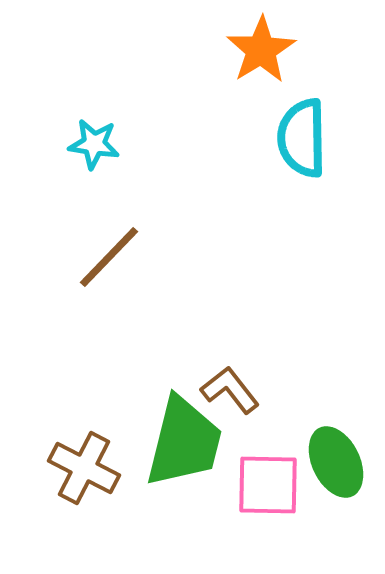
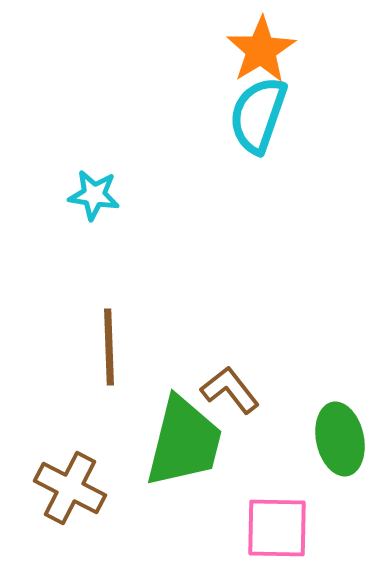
cyan semicircle: moved 44 px left, 23 px up; rotated 20 degrees clockwise
cyan star: moved 51 px down
brown line: moved 90 px down; rotated 46 degrees counterclockwise
green ellipse: moved 4 px right, 23 px up; rotated 14 degrees clockwise
brown cross: moved 14 px left, 20 px down
pink square: moved 9 px right, 43 px down
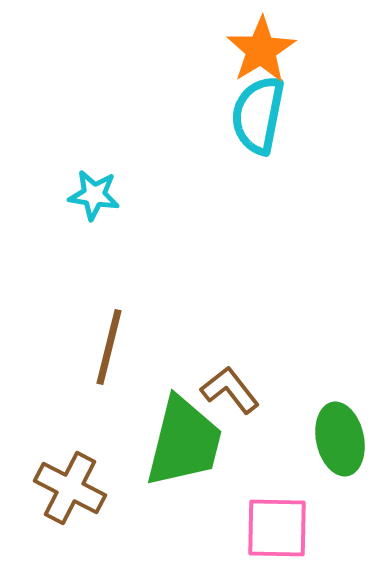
cyan semicircle: rotated 8 degrees counterclockwise
brown line: rotated 16 degrees clockwise
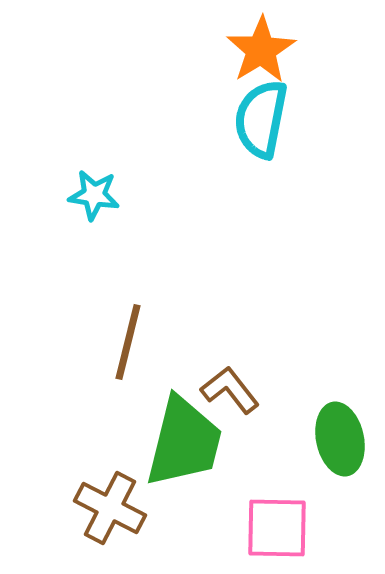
cyan semicircle: moved 3 px right, 4 px down
brown line: moved 19 px right, 5 px up
brown cross: moved 40 px right, 20 px down
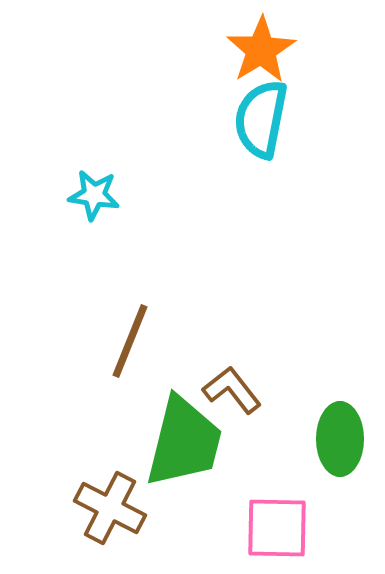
brown line: moved 2 px right, 1 px up; rotated 8 degrees clockwise
brown L-shape: moved 2 px right
green ellipse: rotated 12 degrees clockwise
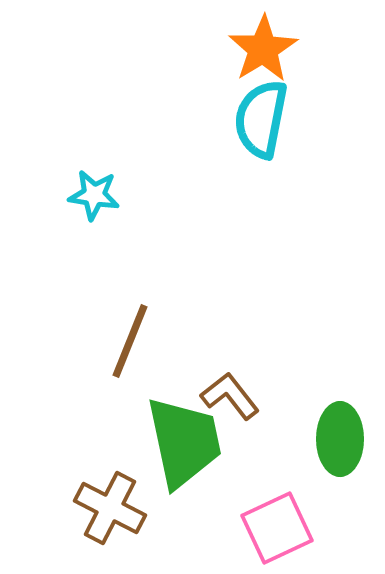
orange star: moved 2 px right, 1 px up
brown L-shape: moved 2 px left, 6 px down
green trapezoid: rotated 26 degrees counterclockwise
pink square: rotated 26 degrees counterclockwise
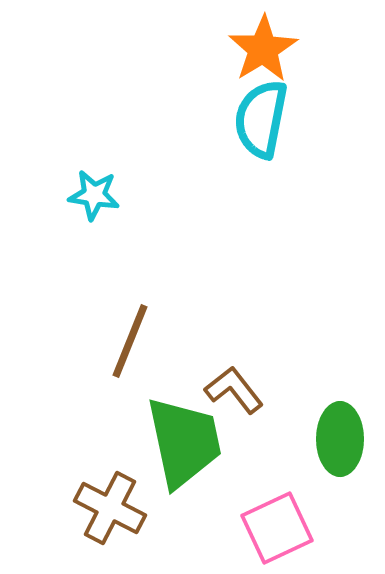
brown L-shape: moved 4 px right, 6 px up
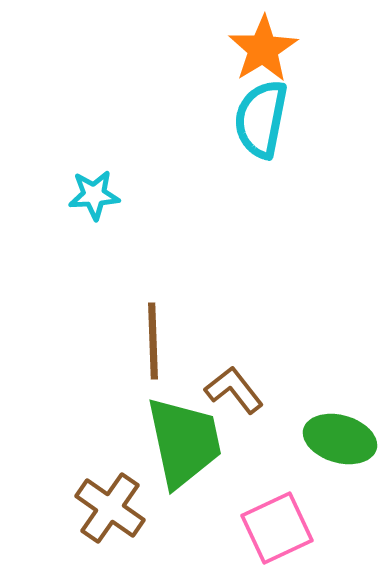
cyan star: rotated 12 degrees counterclockwise
brown line: moved 23 px right; rotated 24 degrees counterclockwise
green ellipse: rotated 74 degrees counterclockwise
brown cross: rotated 8 degrees clockwise
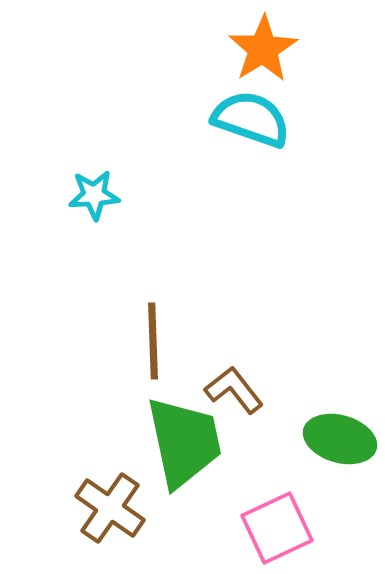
cyan semicircle: moved 10 px left; rotated 98 degrees clockwise
